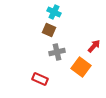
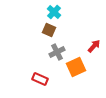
cyan cross: rotated 16 degrees clockwise
gray cross: rotated 14 degrees counterclockwise
orange square: moved 5 px left; rotated 30 degrees clockwise
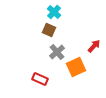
gray cross: rotated 14 degrees counterclockwise
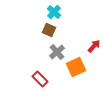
red rectangle: rotated 21 degrees clockwise
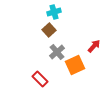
cyan cross: rotated 32 degrees clockwise
brown square: rotated 24 degrees clockwise
orange square: moved 1 px left, 2 px up
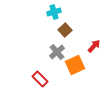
brown square: moved 16 px right
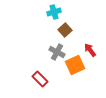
red arrow: moved 4 px left, 4 px down; rotated 80 degrees counterclockwise
gray cross: rotated 21 degrees counterclockwise
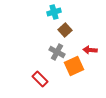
red arrow: rotated 48 degrees counterclockwise
orange square: moved 1 px left, 1 px down
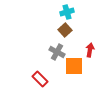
cyan cross: moved 13 px right
red arrow: rotated 96 degrees clockwise
orange square: rotated 24 degrees clockwise
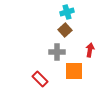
gray cross: rotated 28 degrees counterclockwise
orange square: moved 5 px down
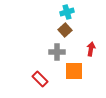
red arrow: moved 1 px right, 1 px up
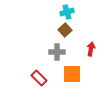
orange square: moved 2 px left, 3 px down
red rectangle: moved 1 px left, 1 px up
